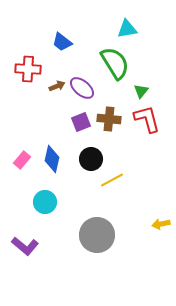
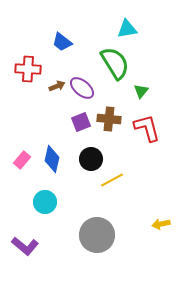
red L-shape: moved 9 px down
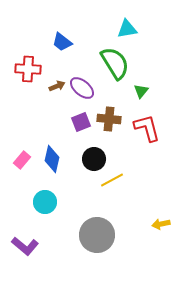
black circle: moved 3 px right
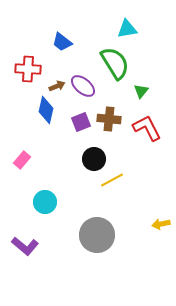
purple ellipse: moved 1 px right, 2 px up
red L-shape: rotated 12 degrees counterclockwise
blue diamond: moved 6 px left, 49 px up
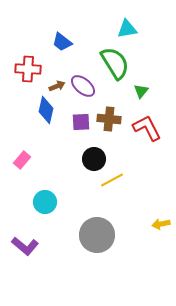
purple square: rotated 18 degrees clockwise
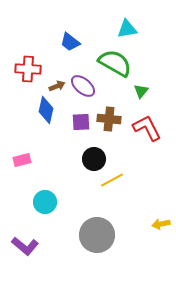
blue trapezoid: moved 8 px right
green semicircle: rotated 28 degrees counterclockwise
pink rectangle: rotated 36 degrees clockwise
